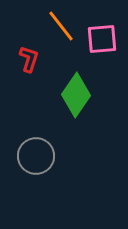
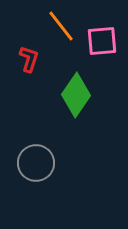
pink square: moved 2 px down
gray circle: moved 7 px down
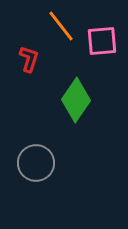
green diamond: moved 5 px down
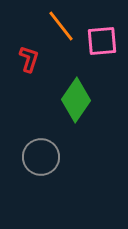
gray circle: moved 5 px right, 6 px up
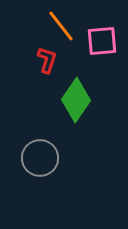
red L-shape: moved 18 px right, 1 px down
gray circle: moved 1 px left, 1 px down
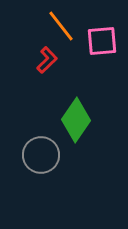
red L-shape: rotated 28 degrees clockwise
green diamond: moved 20 px down
gray circle: moved 1 px right, 3 px up
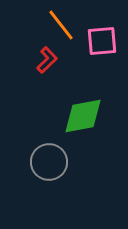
orange line: moved 1 px up
green diamond: moved 7 px right, 4 px up; rotated 45 degrees clockwise
gray circle: moved 8 px right, 7 px down
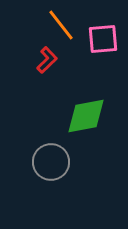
pink square: moved 1 px right, 2 px up
green diamond: moved 3 px right
gray circle: moved 2 px right
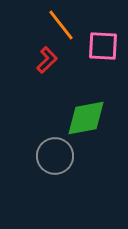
pink square: moved 7 px down; rotated 8 degrees clockwise
green diamond: moved 2 px down
gray circle: moved 4 px right, 6 px up
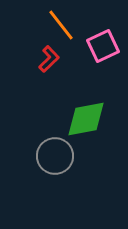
pink square: rotated 28 degrees counterclockwise
red L-shape: moved 2 px right, 1 px up
green diamond: moved 1 px down
